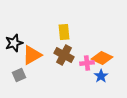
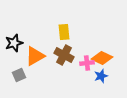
orange triangle: moved 3 px right, 1 px down
blue star: rotated 16 degrees clockwise
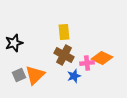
orange triangle: moved 19 px down; rotated 15 degrees counterclockwise
blue star: moved 27 px left
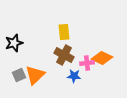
blue star: rotated 24 degrees clockwise
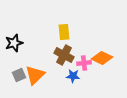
pink cross: moved 3 px left
blue star: moved 1 px left
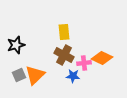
black star: moved 2 px right, 2 px down
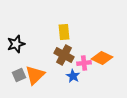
black star: moved 1 px up
blue star: rotated 24 degrees clockwise
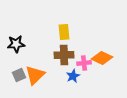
black star: rotated 12 degrees clockwise
brown cross: rotated 30 degrees counterclockwise
blue star: rotated 16 degrees clockwise
